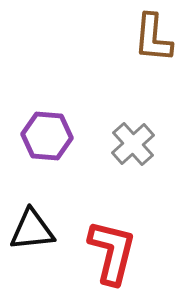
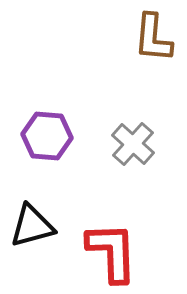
gray cross: rotated 6 degrees counterclockwise
black triangle: moved 4 px up; rotated 9 degrees counterclockwise
red L-shape: rotated 16 degrees counterclockwise
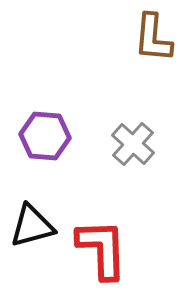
purple hexagon: moved 2 px left
red L-shape: moved 10 px left, 3 px up
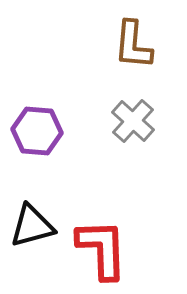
brown L-shape: moved 20 px left, 7 px down
purple hexagon: moved 8 px left, 5 px up
gray cross: moved 23 px up
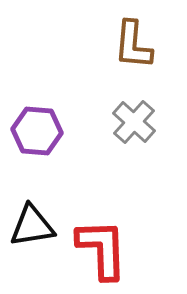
gray cross: moved 1 px right, 1 px down
black triangle: rotated 6 degrees clockwise
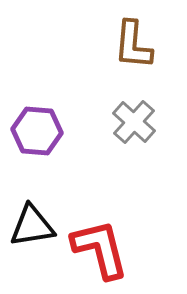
red L-shape: moved 2 px left; rotated 12 degrees counterclockwise
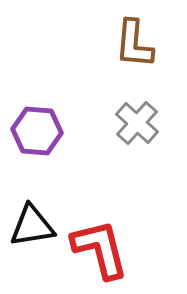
brown L-shape: moved 1 px right, 1 px up
gray cross: moved 3 px right, 1 px down
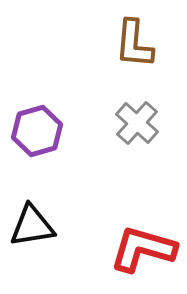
purple hexagon: rotated 21 degrees counterclockwise
red L-shape: moved 43 px right; rotated 60 degrees counterclockwise
